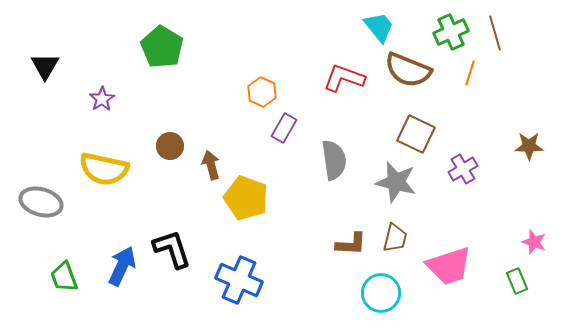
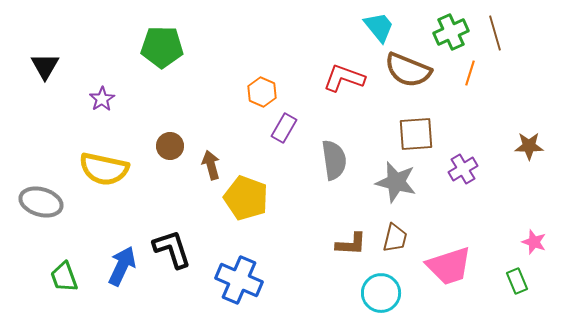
green pentagon: rotated 30 degrees counterclockwise
brown square: rotated 30 degrees counterclockwise
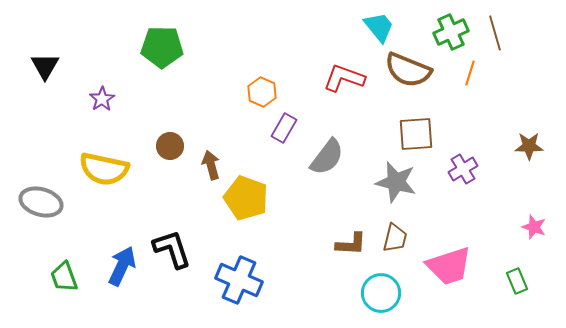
gray semicircle: moved 7 px left, 3 px up; rotated 45 degrees clockwise
pink star: moved 15 px up
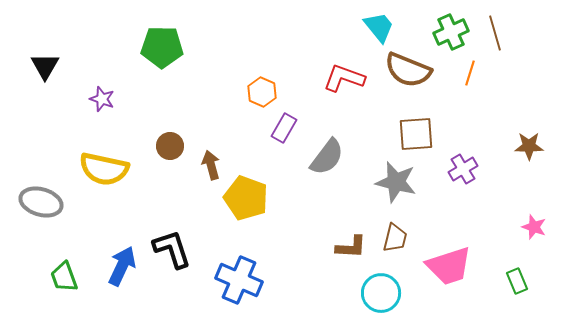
purple star: rotated 20 degrees counterclockwise
brown L-shape: moved 3 px down
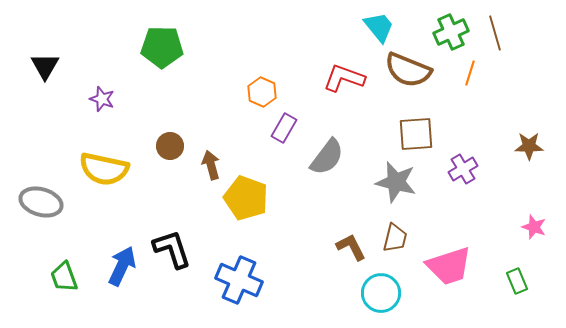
brown L-shape: rotated 120 degrees counterclockwise
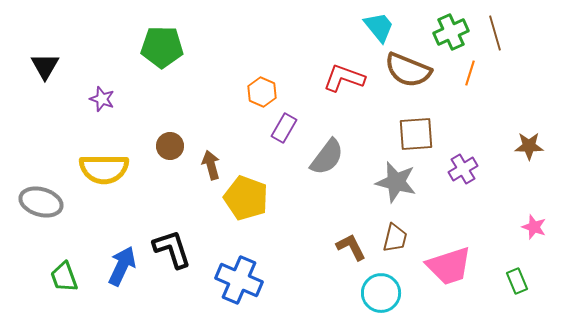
yellow semicircle: rotated 12 degrees counterclockwise
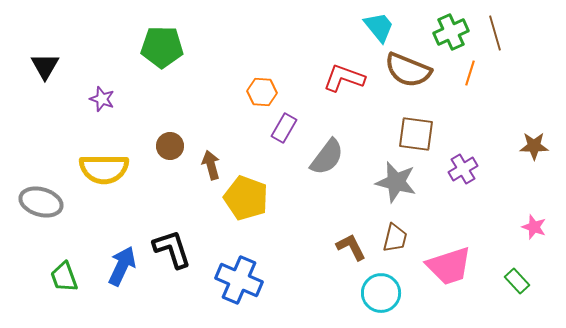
orange hexagon: rotated 20 degrees counterclockwise
brown square: rotated 12 degrees clockwise
brown star: moved 5 px right
green rectangle: rotated 20 degrees counterclockwise
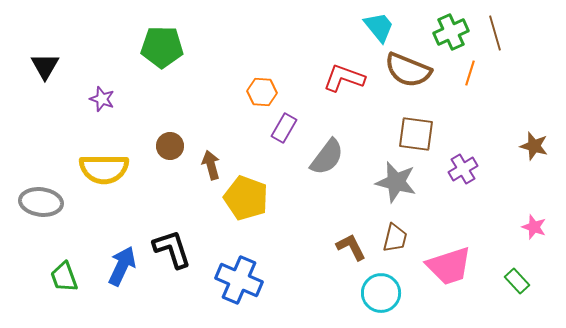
brown star: rotated 16 degrees clockwise
gray ellipse: rotated 9 degrees counterclockwise
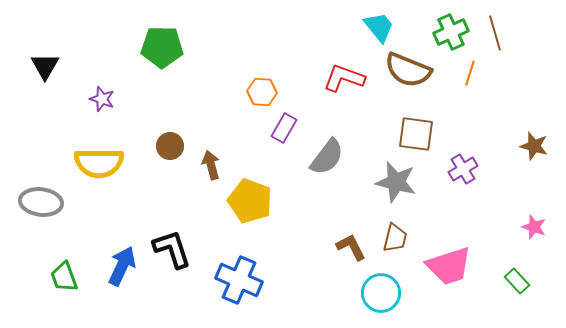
yellow semicircle: moved 5 px left, 6 px up
yellow pentagon: moved 4 px right, 3 px down
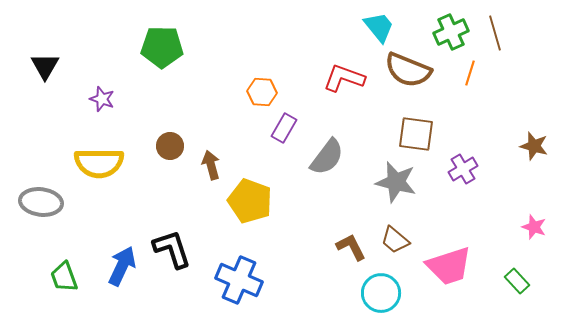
brown trapezoid: moved 2 px down; rotated 116 degrees clockwise
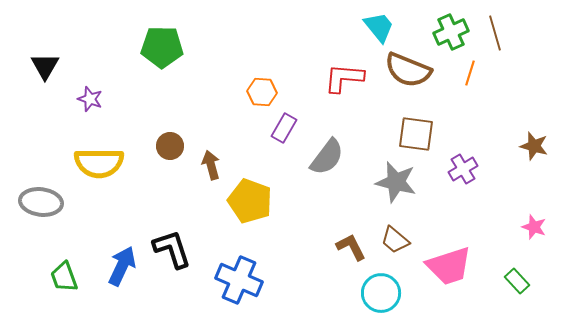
red L-shape: rotated 15 degrees counterclockwise
purple star: moved 12 px left
